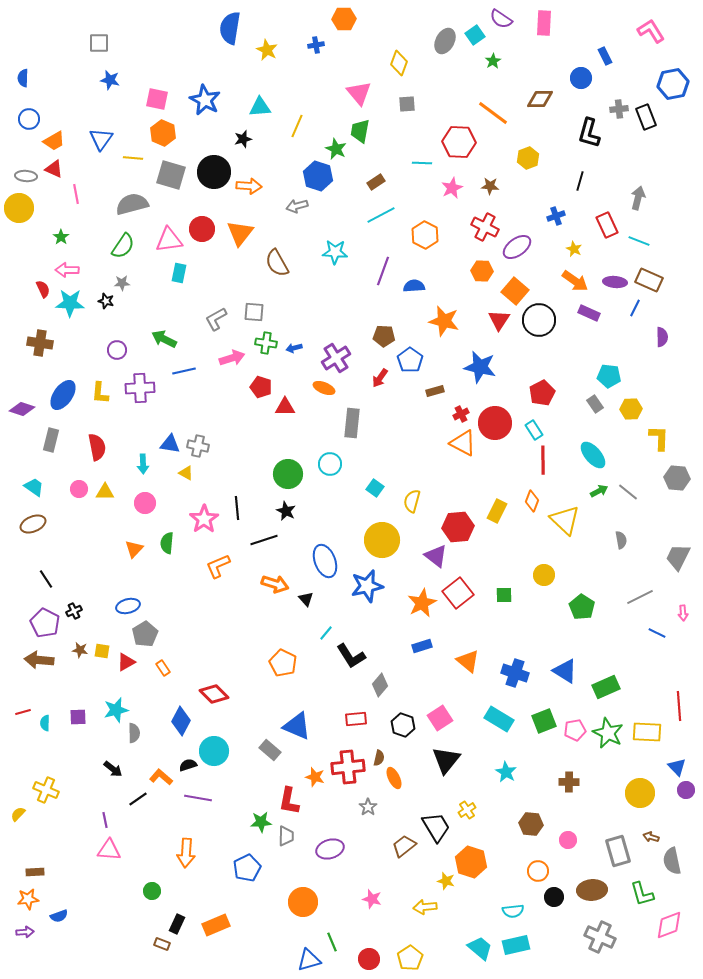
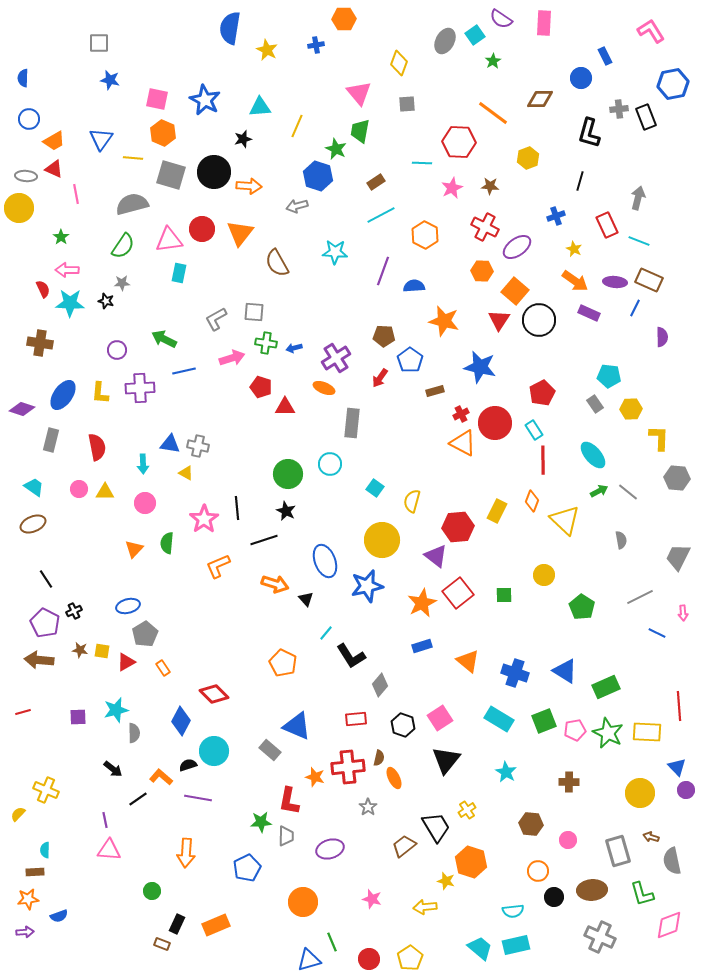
cyan semicircle at (45, 723): moved 127 px down
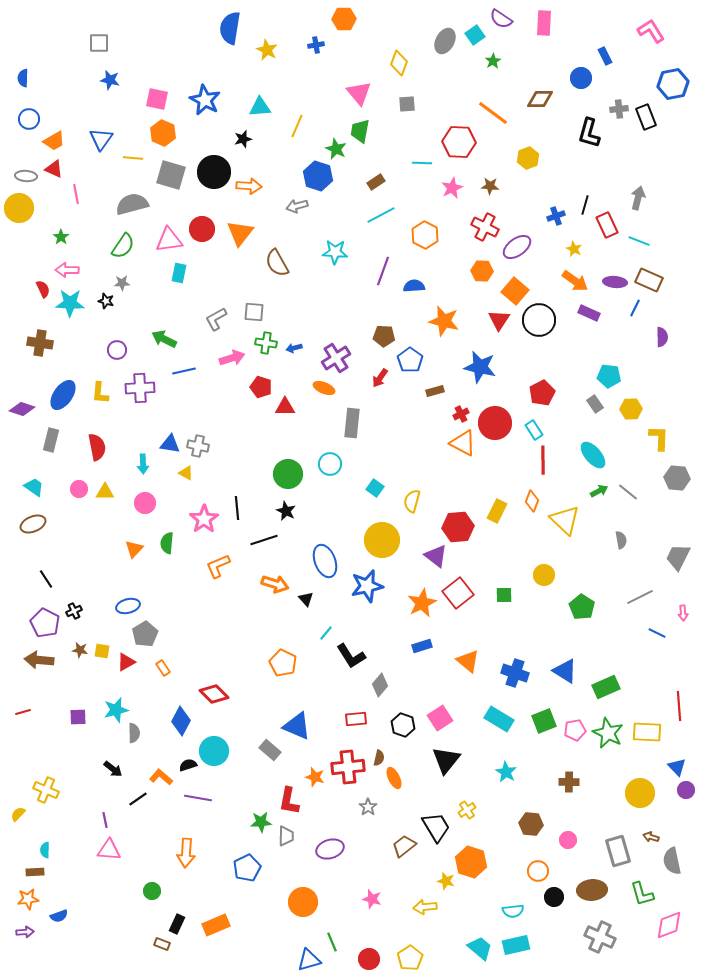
black line at (580, 181): moved 5 px right, 24 px down
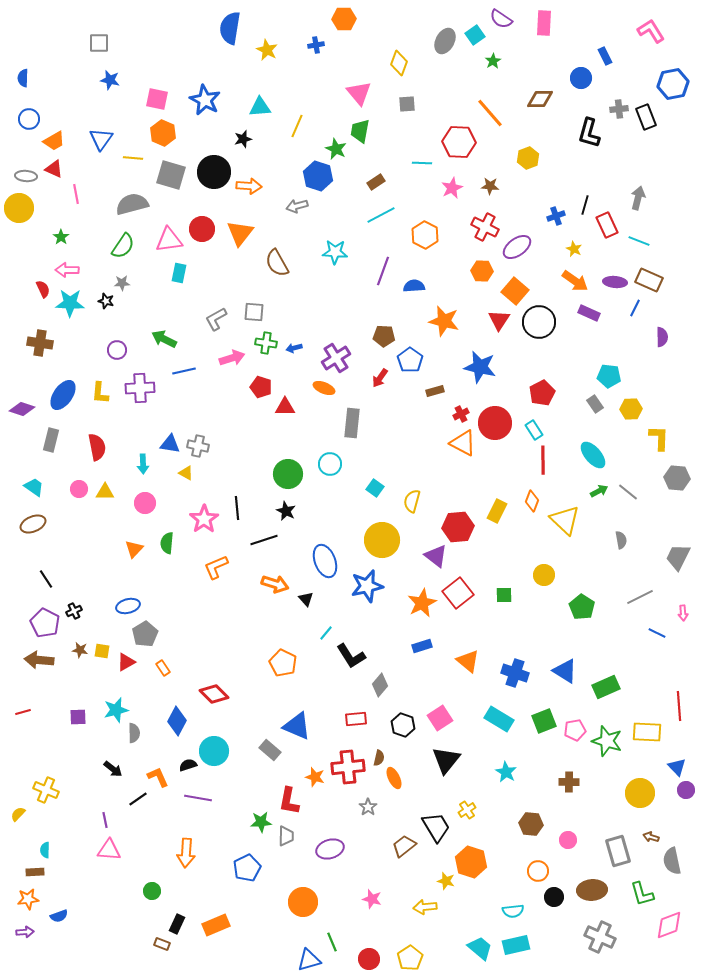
orange line at (493, 113): moved 3 px left; rotated 12 degrees clockwise
black circle at (539, 320): moved 2 px down
orange L-shape at (218, 566): moved 2 px left, 1 px down
blue diamond at (181, 721): moved 4 px left
green star at (608, 733): moved 1 px left, 8 px down; rotated 8 degrees counterclockwise
orange L-shape at (161, 777): moved 3 px left; rotated 25 degrees clockwise
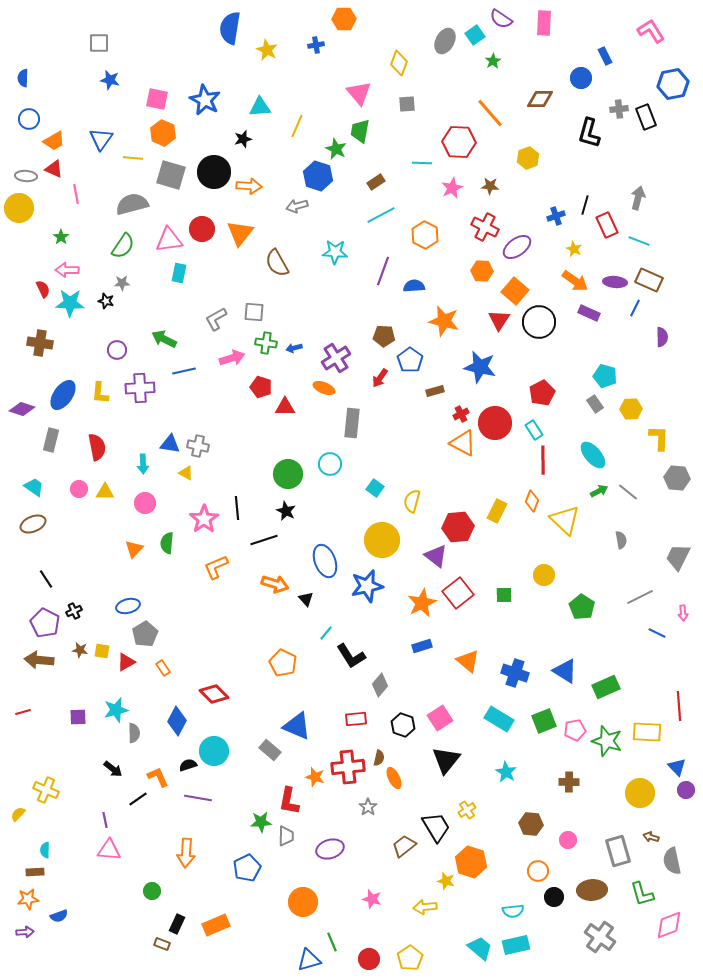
cyan pentagon at (609, 376): moved 4 px left; rotated 10 degrees clockwise
gray cross at (600, 937): rotated 12 degrees clockwise
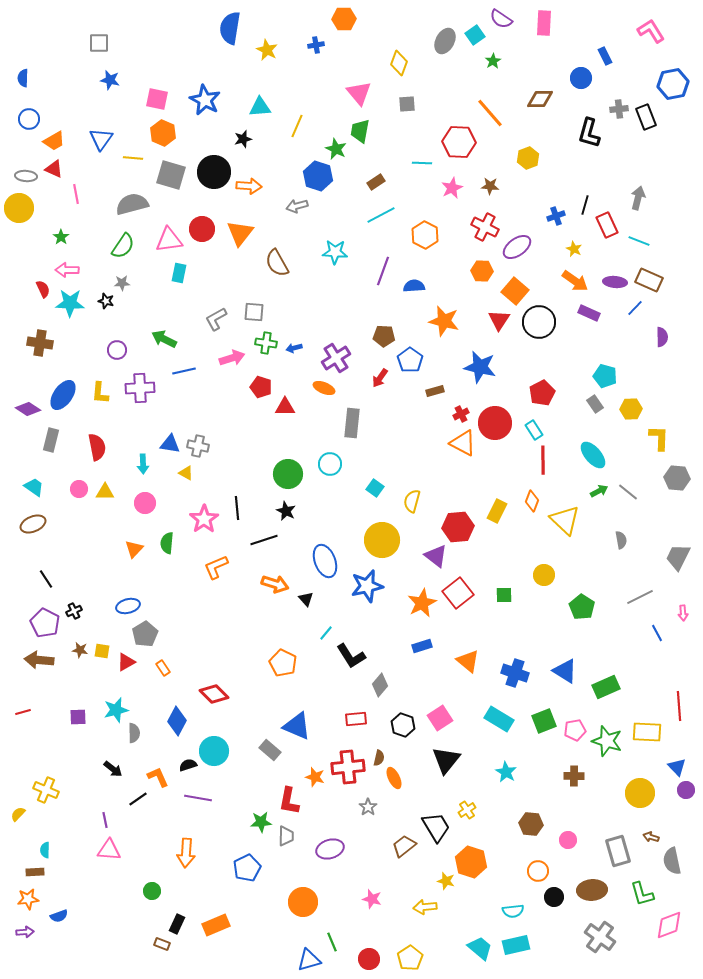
blue line at (635, 308): rotated 18 degrees clockwise
purple diamond at (22, 409): moved 6 px right; rotated 15 degrees clockwise
blue line at (657, 633): rotated 36 degrees clockwise
brown cross at (569, 782): moved 5 px right, 6 px up
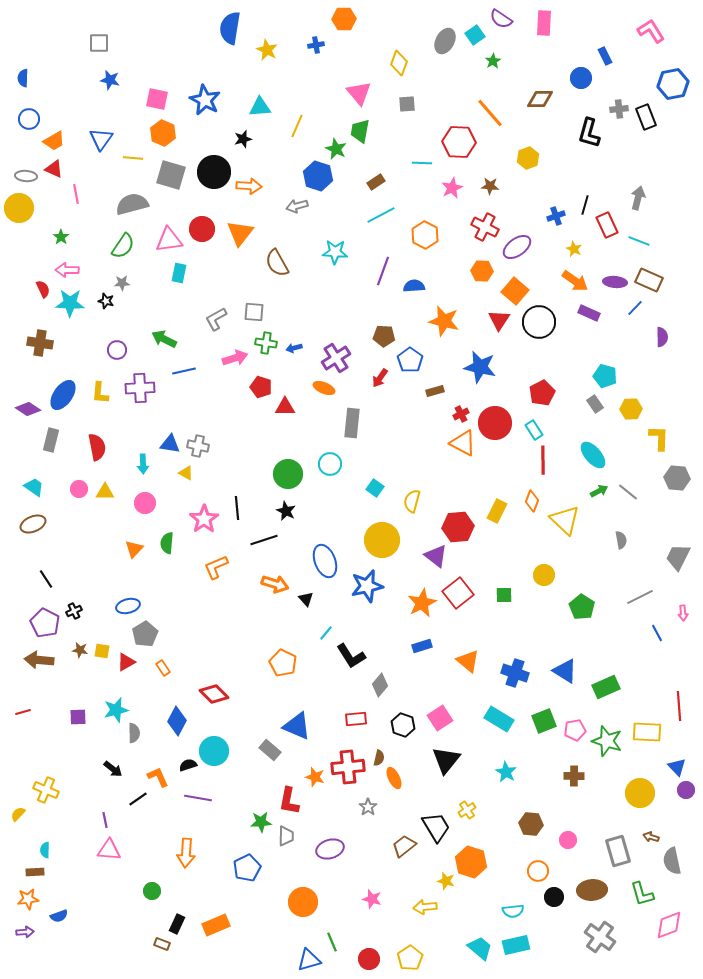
pink arrow at (232, 358): moved 3 px right
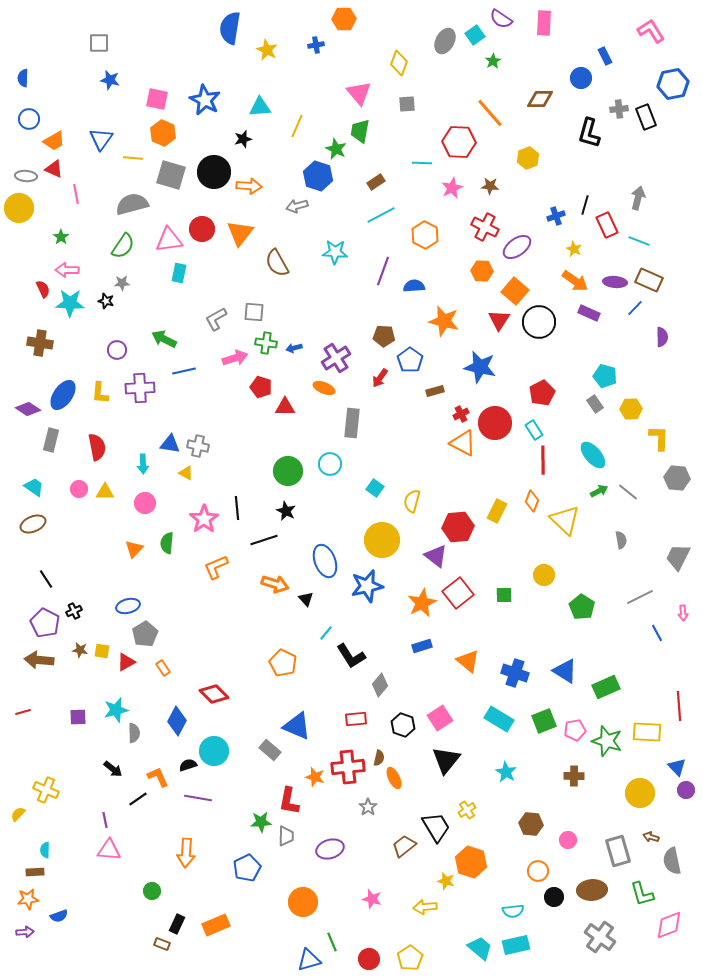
green circle at (288, 474): moved 3 px up
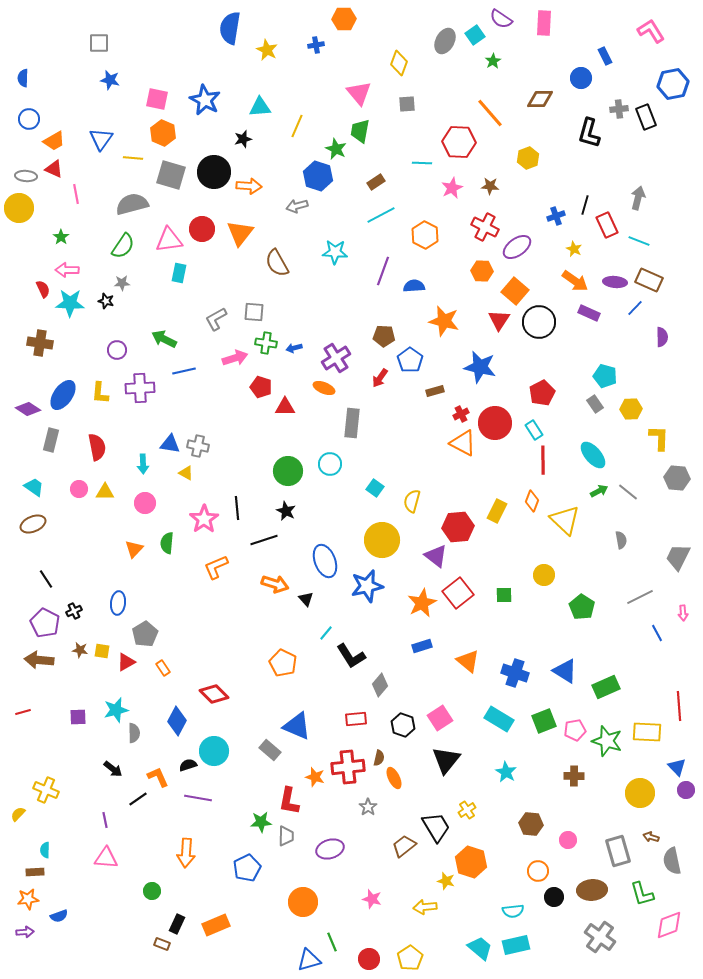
blue ellipse at (128, 606): moved 10 px left, 3 px up; rotated 70 degrees counterclockwise
pink triangle at (109, 850): moved 3 px left, 8 px down
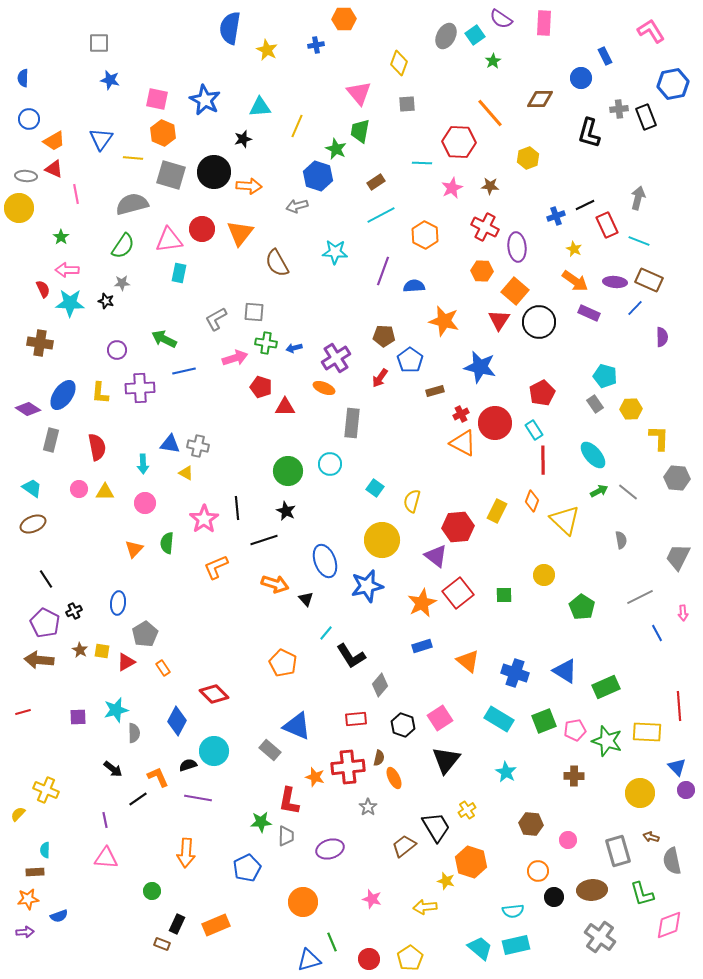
gray ellipse at (445, 41): moved 1 px right, 5 px up
black line at (585, 205): rotated 48 degrees clockwise
purple ellipse at (517, 247): rotated 60 degrees counterclockwise
cyan trapezoid at (34, 487): moved 2 px left, 1 px down
brown star at (80, 650): rotated 21 degrees clockwise
